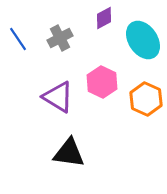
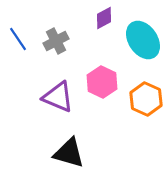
gray cross: moved 4 px left, 3 px down
purple triangle: rotated 8 degrees counterclockwise
black triangle: rotated 8 degrees clockwise
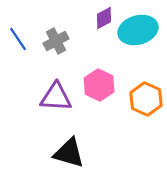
cyan ellipse: moved 5 px left, 10 px up; rotated 72 degrees counterclockwise
pink hexagon: moved 3 px left, 3 px down
purple triangle: moved 2 px left; rotated 20 degrees counterclockwise
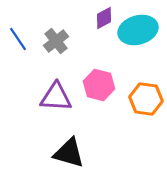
gray cross: rotated 10 degrees counterclockwise
pink hexagon: rotated 12 degrees counterclockwise
orange hexagon: rotated 16 degrees counterclockwise
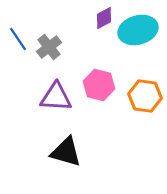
gray cross: moved 7 px left, 6 px down
orange hexagon: moved 1 px left, 3 px up
black triangle: moved 3 px left, 1 px up
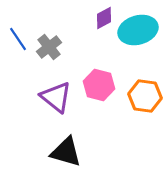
purple triangle: rotated 36 degrees clockwise
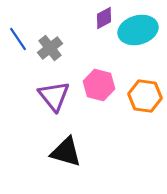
gray cross: moved 1 px right, 1 px down
purple triangle: moved 2 px left, 1 px up; rotated 12 degrees clockwise
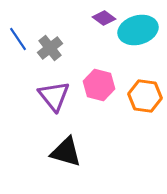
purple diamond: rotated 65 degrees clockwise
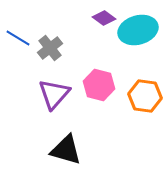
blue line: moved 1 px up; rotated 25 degrees counterclockwise
purple triangle: moved 2 px up; rotated 20 degrees clockwise
black triangle: moved 2 px up
